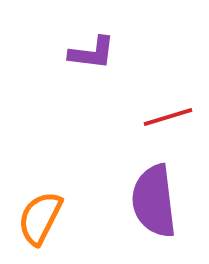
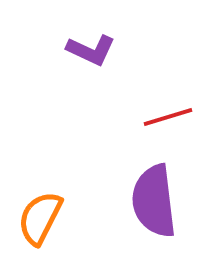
purple L-shape: moved 1 px left, 3 px up; rotated 18 degrees clockwise
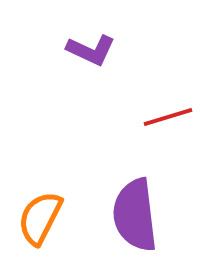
purple semicircle: moved 19 px left, 14 px down
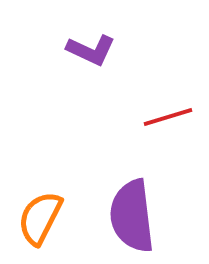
purple semicircle: moved 3 px left, 1 px down
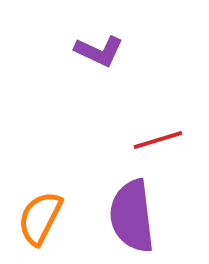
purple L-shape: moved 8 px right, 1 px down
red line: moved 10 px left, 23 px down
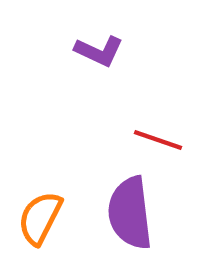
red line: rotated 36 degrees clockwise
purple semicircle: moved 2 px left, 3 px up
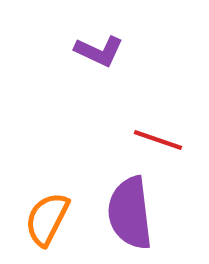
orange semicircle: moved 7 px right, 1 px down
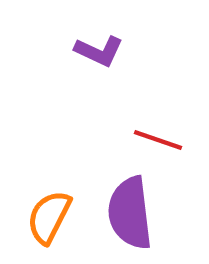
orange semicircle: moved 2 px right, 2 px up
